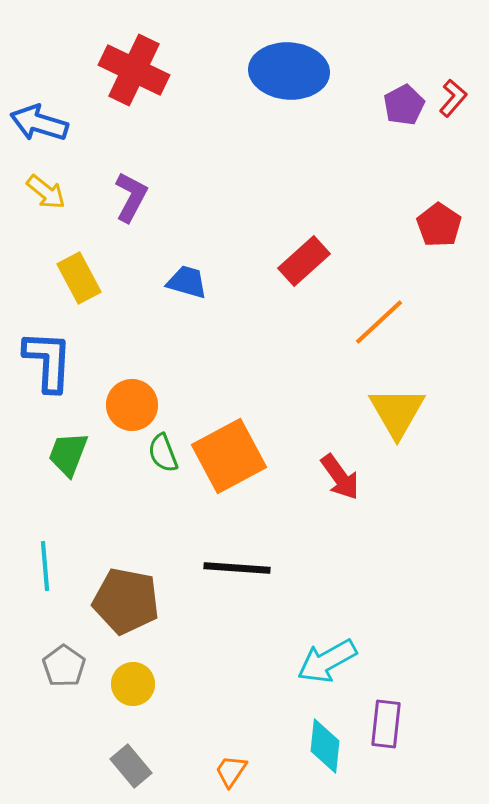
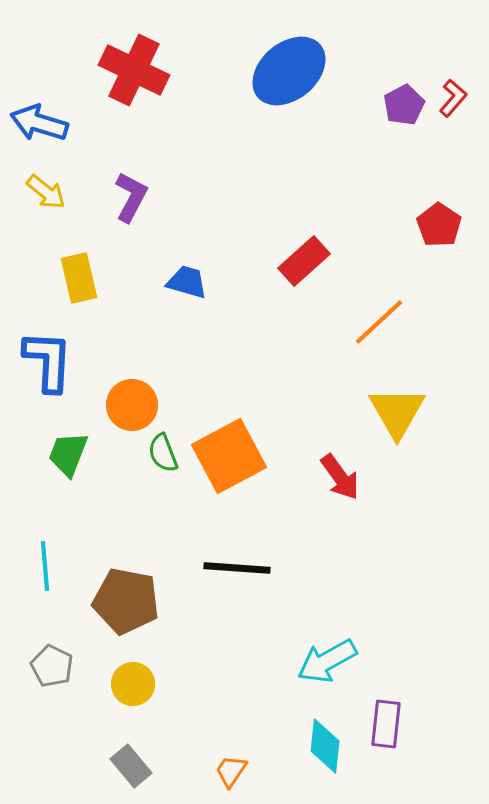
blue ellipse: rotated 44 degrees counterclockwise
yellow rectangle: rotated 15 degrees clockwise
gray pentagon: moved 12 px left; rotated 9 degrees counterclockwise
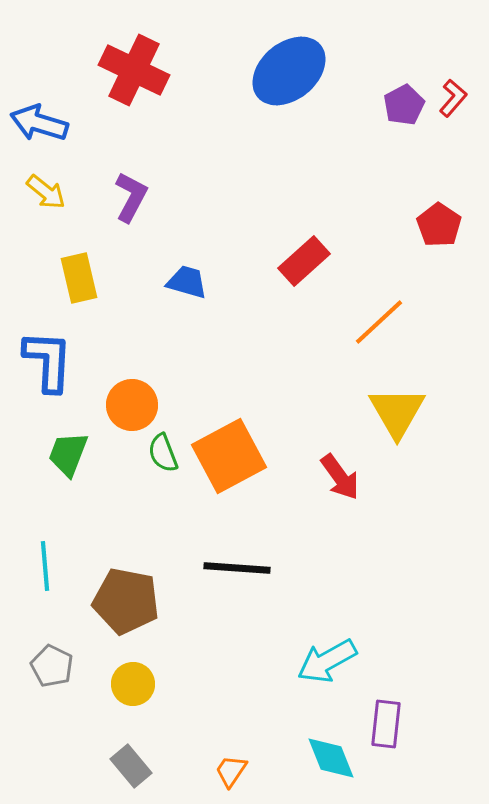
cyan diamond: moved 6 px right, 12 px down; rotated 28 degrees counterclockwise
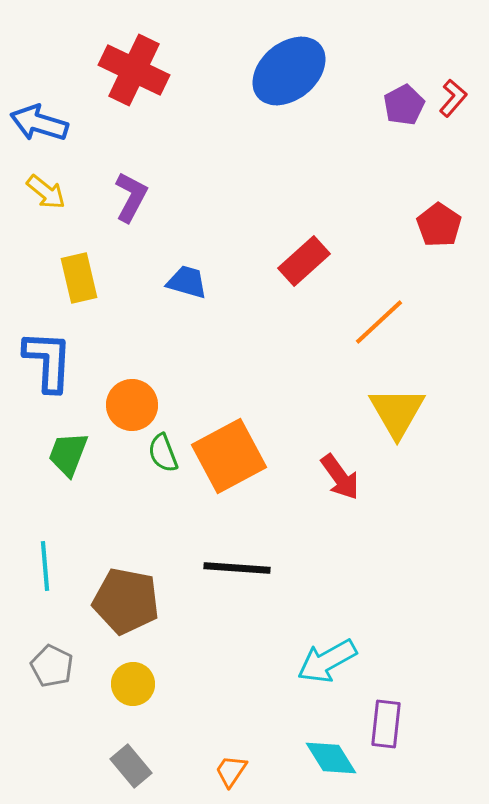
cyan diamond: rotated 10 degrees counterclockwise
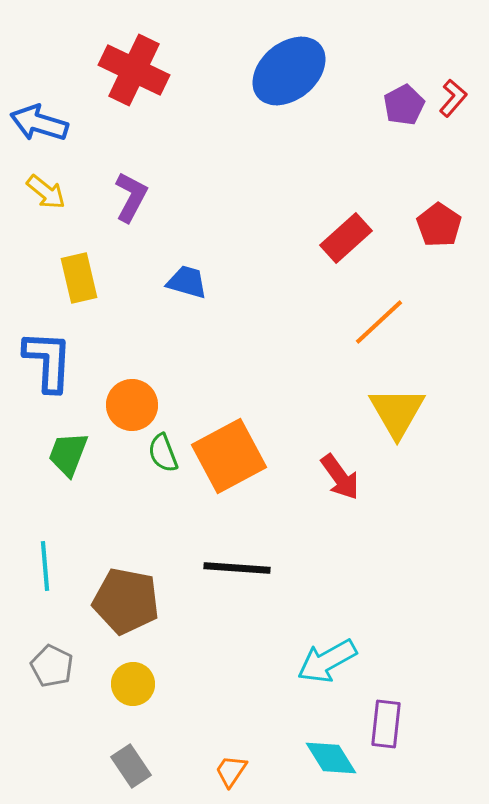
red rectangle: moved 42 px right, 23 px up
gray rectangle: rotated 6 degrees clockwise
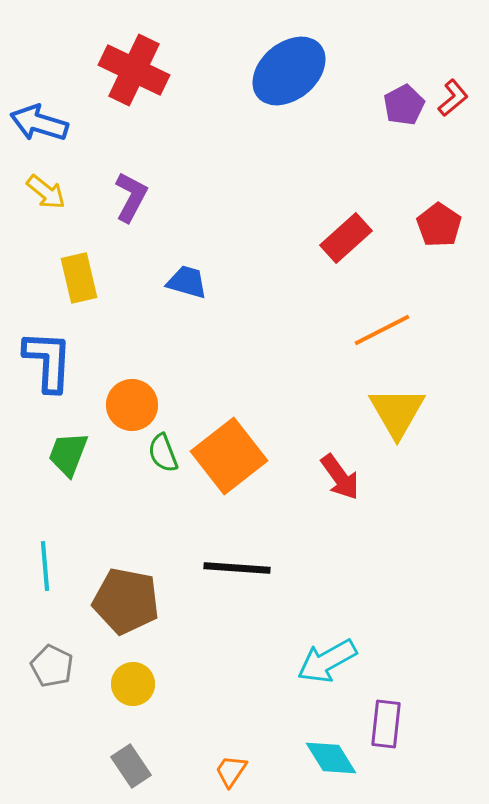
red L-shape: rotated 9 degrees clockwise
orange line: moved 3 px right, 8 px down; rotated 16 degrees clockwise
orange square: rotated 10 degrees counterclockwise
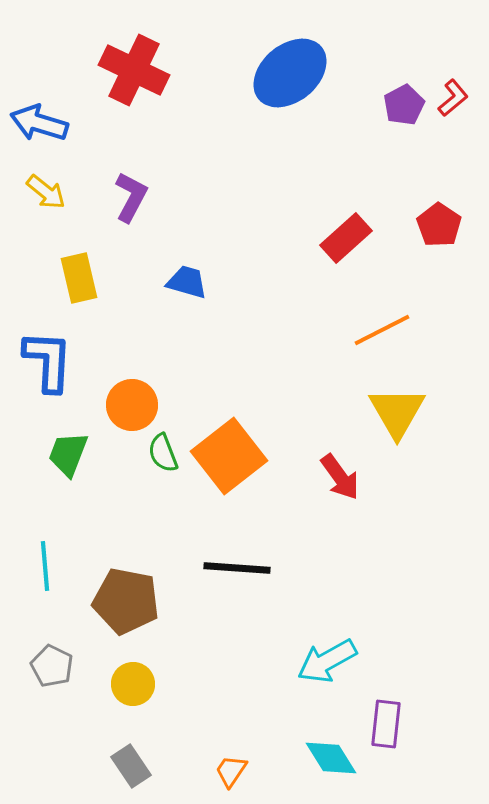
blue ellipse: moved 1 px right, 2 px down
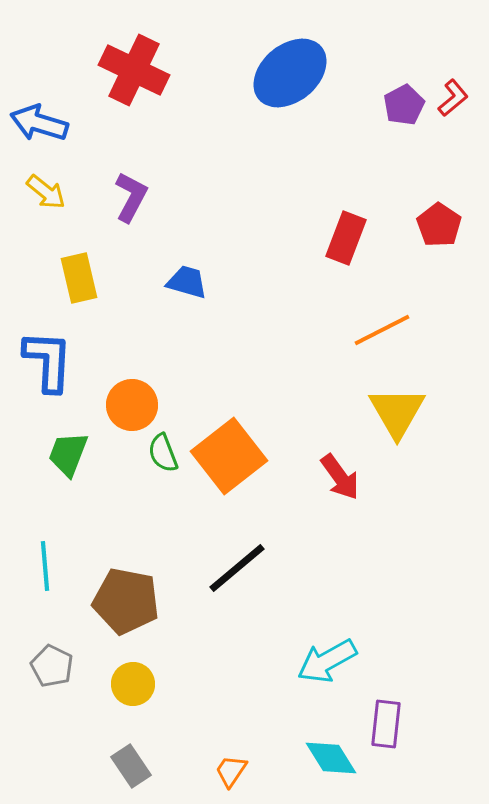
red rectangle: rotated 27 degrees counterclockwise
black line: rotated 44 degrees counterclockwise
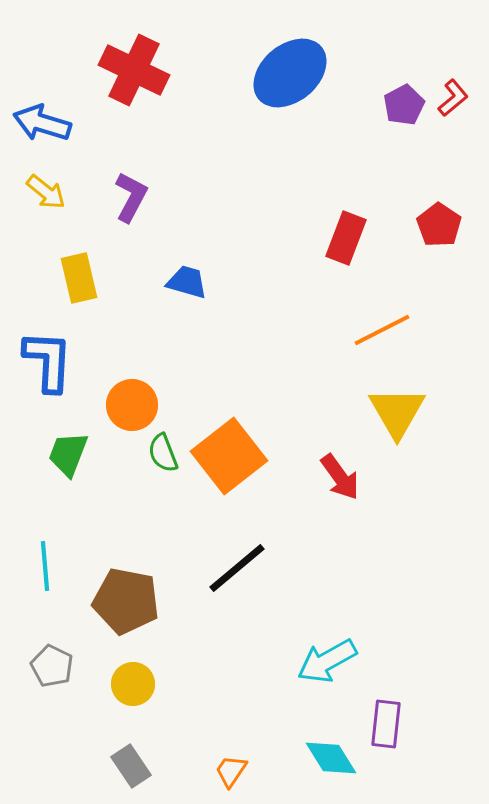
blue arrow: moved 3 px right
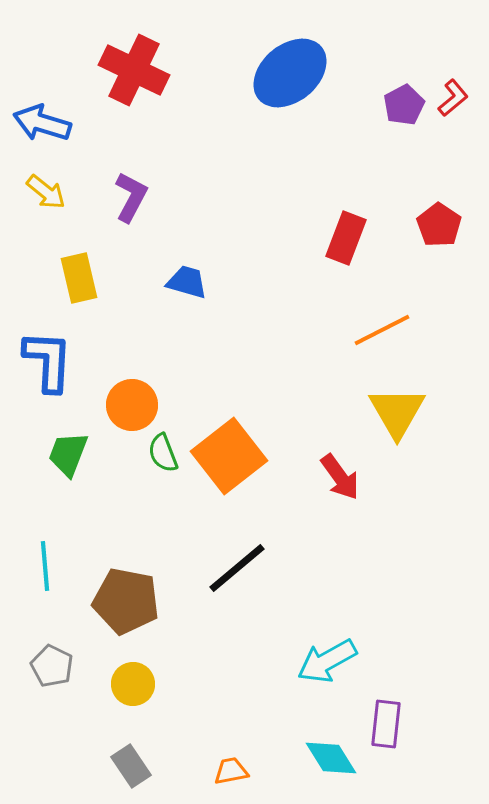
orange trapezoid: rotated 45 degrees clockwise
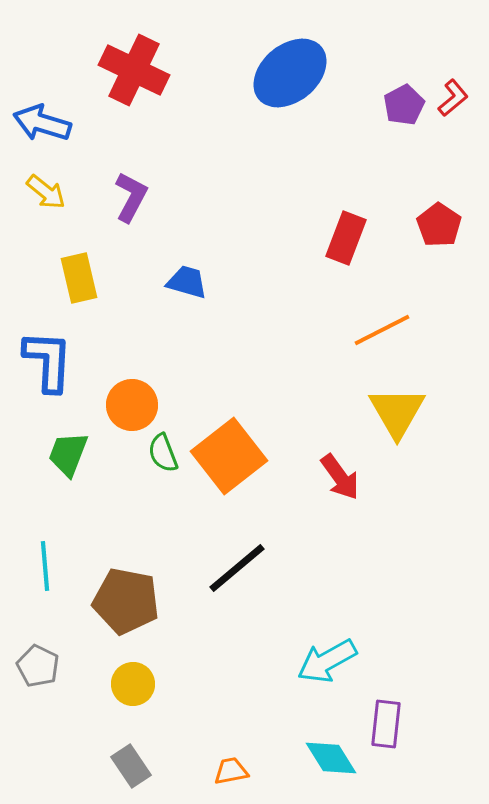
gray pentagon: moved 14 px left
